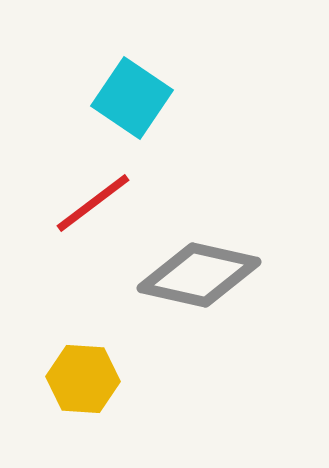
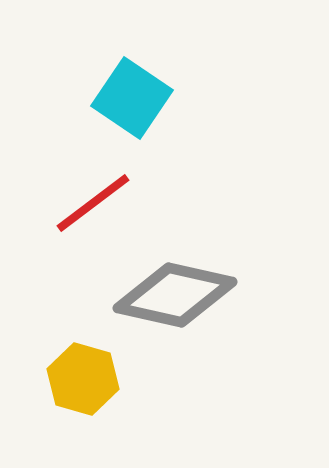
gray diamond: moved 24 px left, 20 px down
yellow hexagon: rotated 12 degrees clockwise
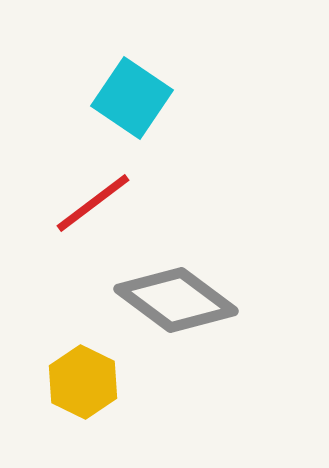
gray diamond: moved 1 px right, 5 px down; rotated 24 degrees clockwise
yellow hexagon: moved 3 px down; rotated 10 degrees clockwise
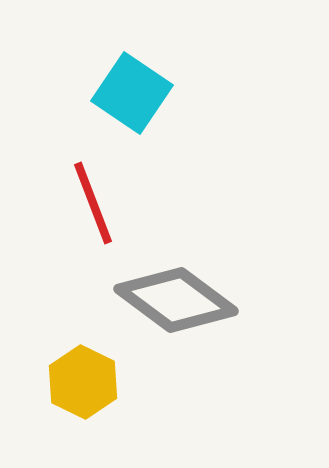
cyan square: moved 5 px up
red line: rotated 74 degrees counterclockwise
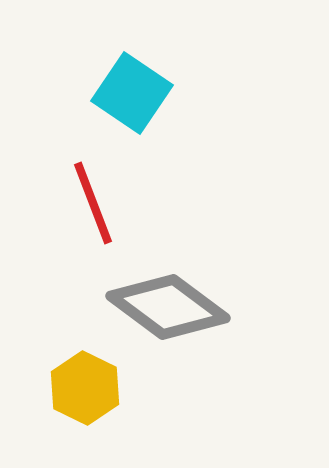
gray diamond: moved 8 px left, 7 px down
yellow hexagon: moved 2 px right, 6 px down
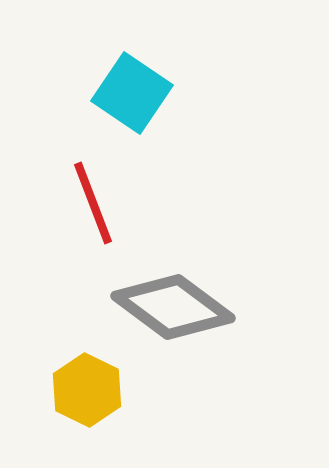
gray diamond: moved 5 px right
yellow hexagon: moved 2 px right, 2 px down
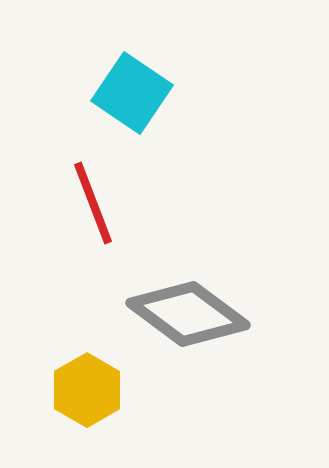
gray diamond: moved 15 px right, 7 px down
yellow hexagon: rotated 4 degrees clockwise
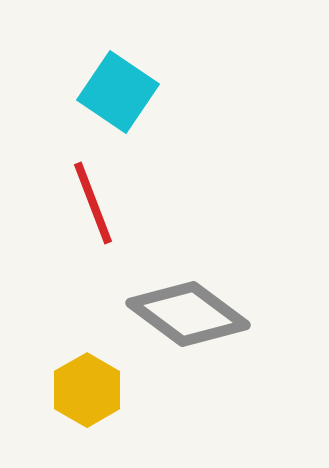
cyan square: moved 14 px left, 1 px up
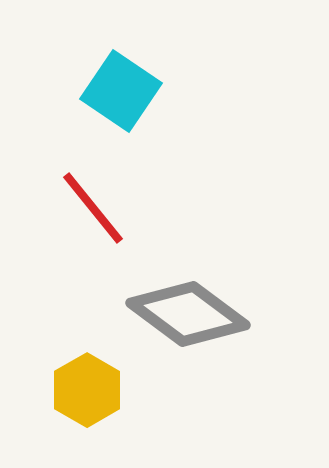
cyan square: moved 3 px right, 1 px up
red line: moved 5 px down; rotated 18 degrees counterclockwise
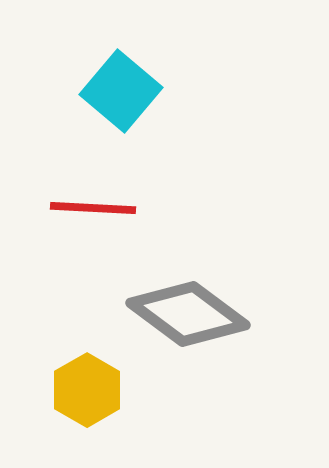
cyan square: rotated 6 degrees clockwise
red line: rotated 48 degrees counterclockwise
